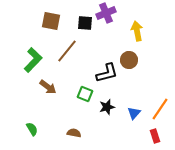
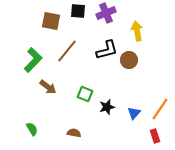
black square: moved 7 px left, 12 px up
black L-shape: moved 23 px up
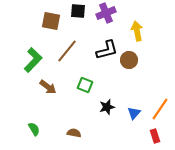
green square: moved 9 px up
green semicircle: moved 2 px right
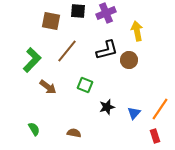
green L-shape: moved 1 px left
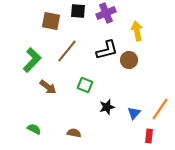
green semicircle: rotated 32 degrees counterclockwise
red rectangle: moved 6 px left; rotated 24 degrees clockwise
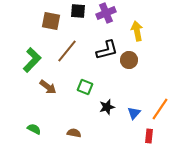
green square: moved 2 px down
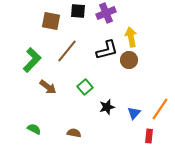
yellow arrow: moved 6 px left, 6 px down
green square: rotated 28 degrees clockwise
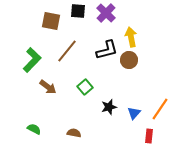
purple cross: rotated 24 degrees counterclockwise
black star: moved 2 px right
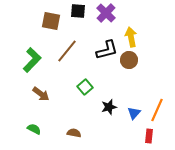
brown arrow: moved 7 px left, 7 px down
orange line: moved 3 px left, 1 px down; rotated 10 degrees counterclockwise
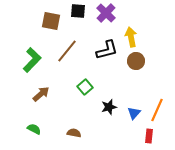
brown circle: moved 7 px right, 1 px down
brown arrow: rotated 78 degrees counterclockwise
